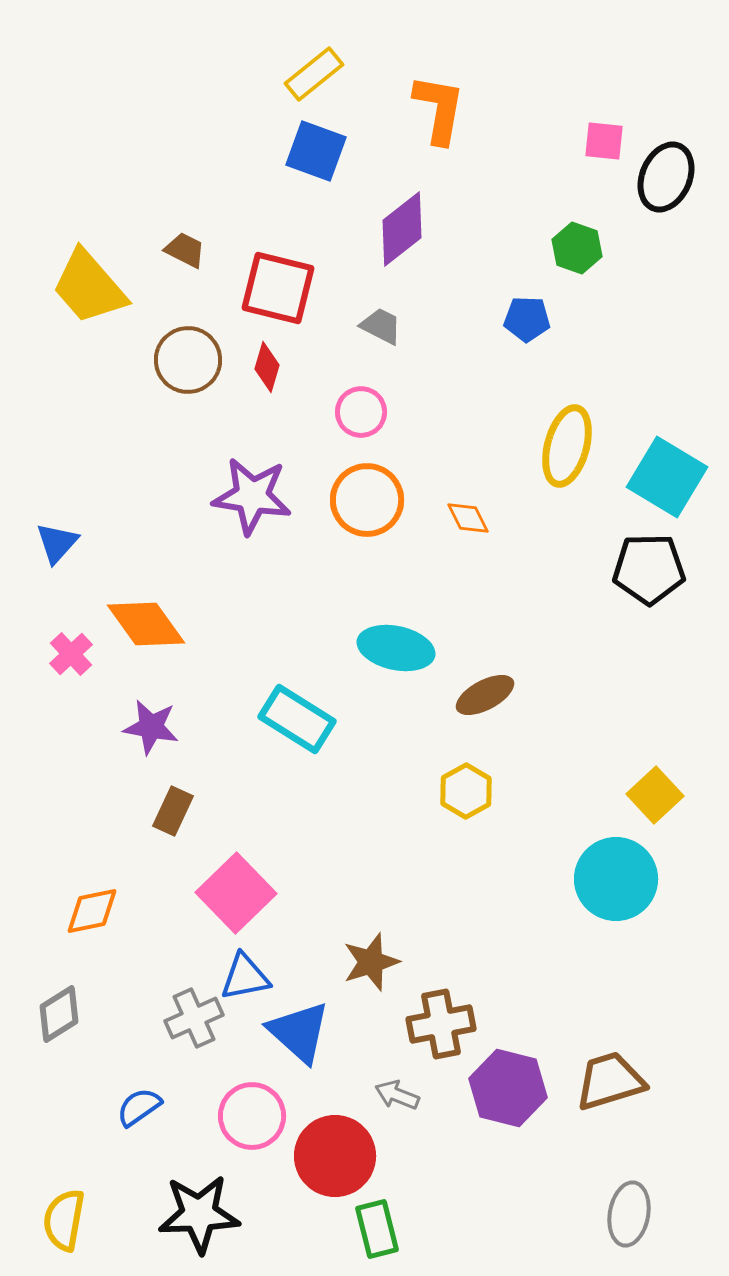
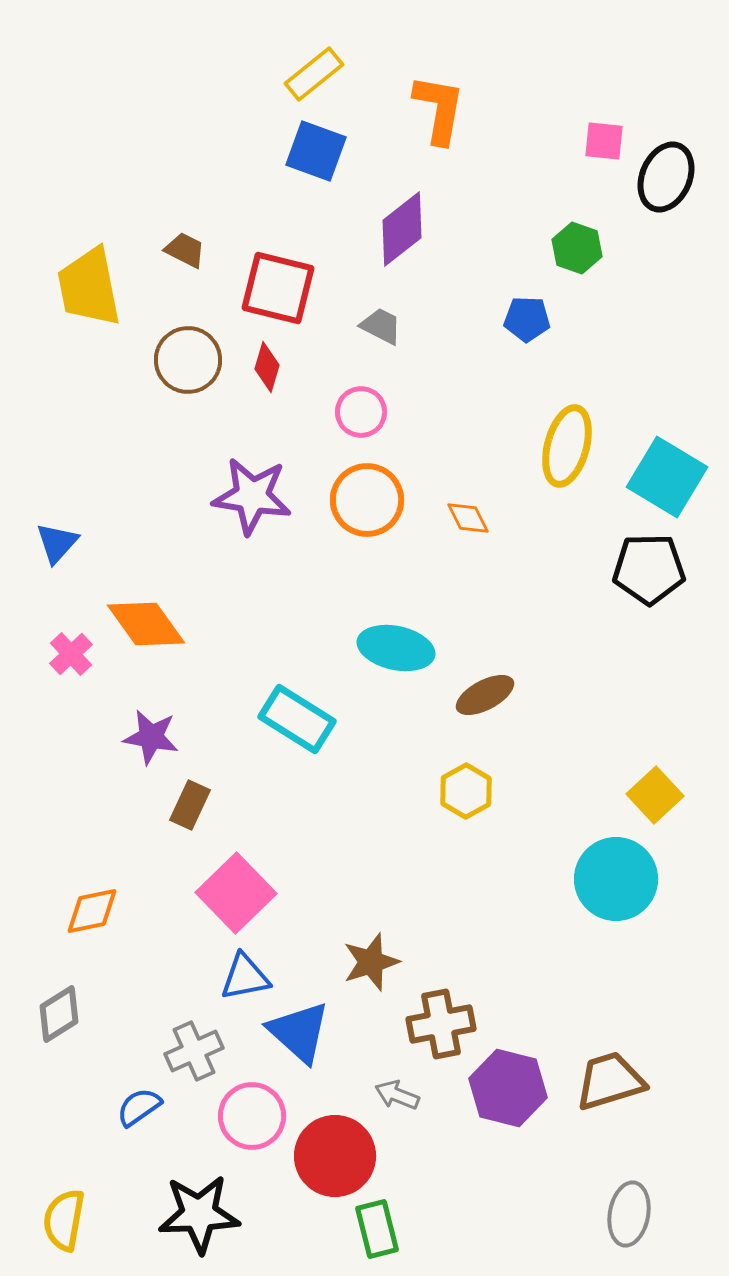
yellow trapezoid at (89, 287): rotated 30 degrees clockwise
purple star at (151, 727): moved 10 px down
brown rectangle at (173, 811): moved 17 px right, 6 px up
gray cross at (194, 1018): moved 33 px down
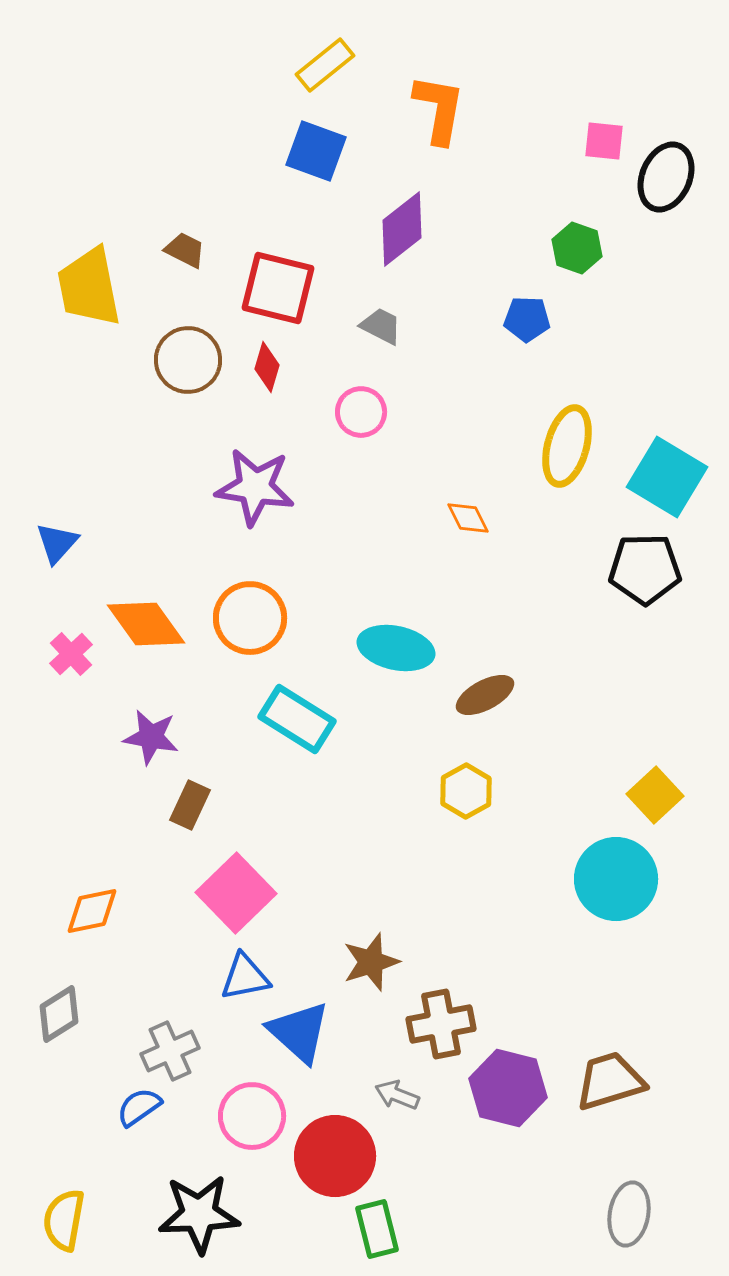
yellow rectangle at (314, 74): moved 11 px right, 9 px up
purple star at (252, 496): moved 3 px right, 9 px up
orange circle at (367, 500): moved 117 px left, 118 px down
black pentagon at (649, 569): moved 4 px left
gray cross at (194, 1051): moved 24 px left
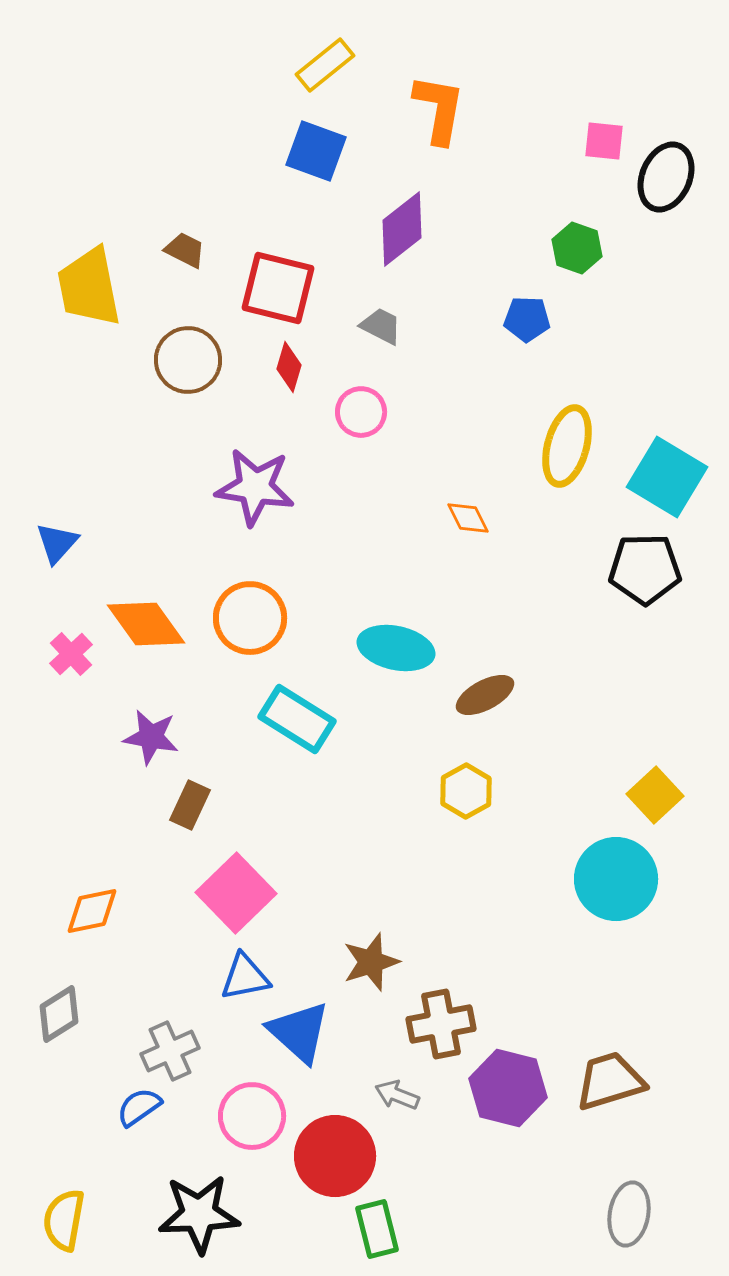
red diamond at (267, 367): moved 22 px right
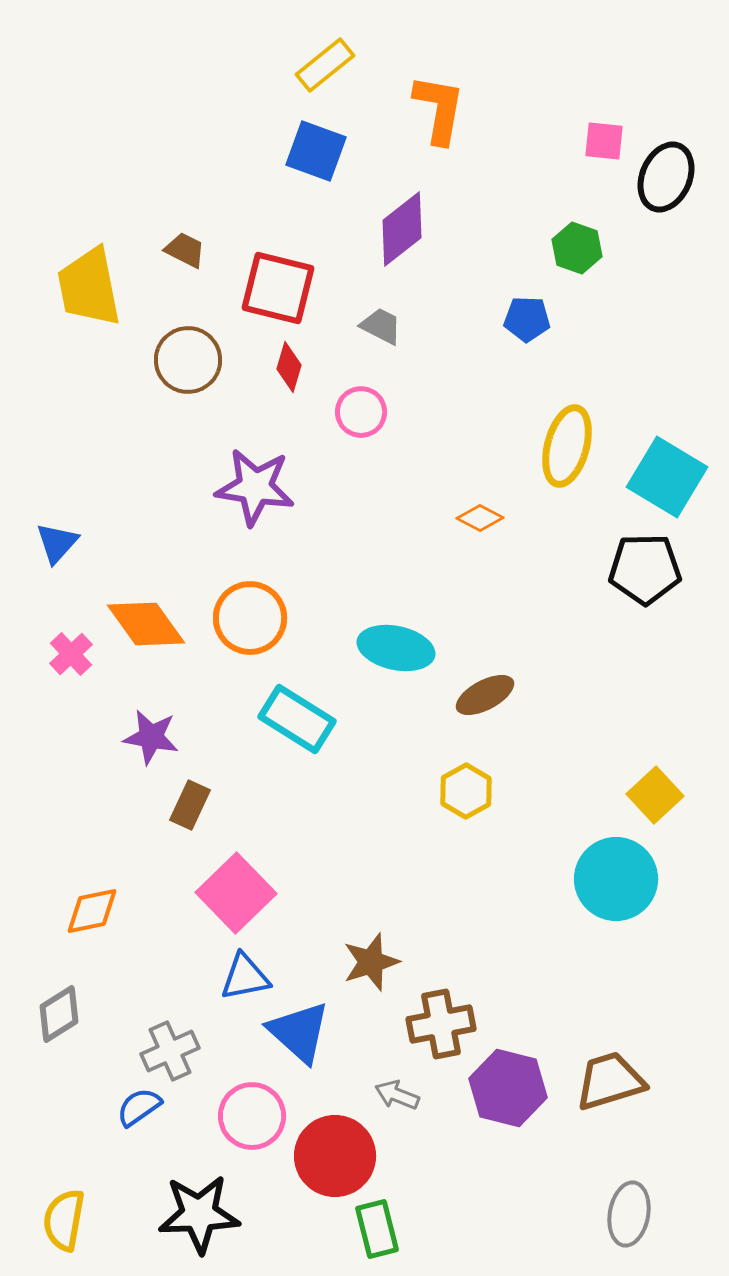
orange diamond at (468, 518): moved 12 px right; rotated 36 degrees counterclockwise
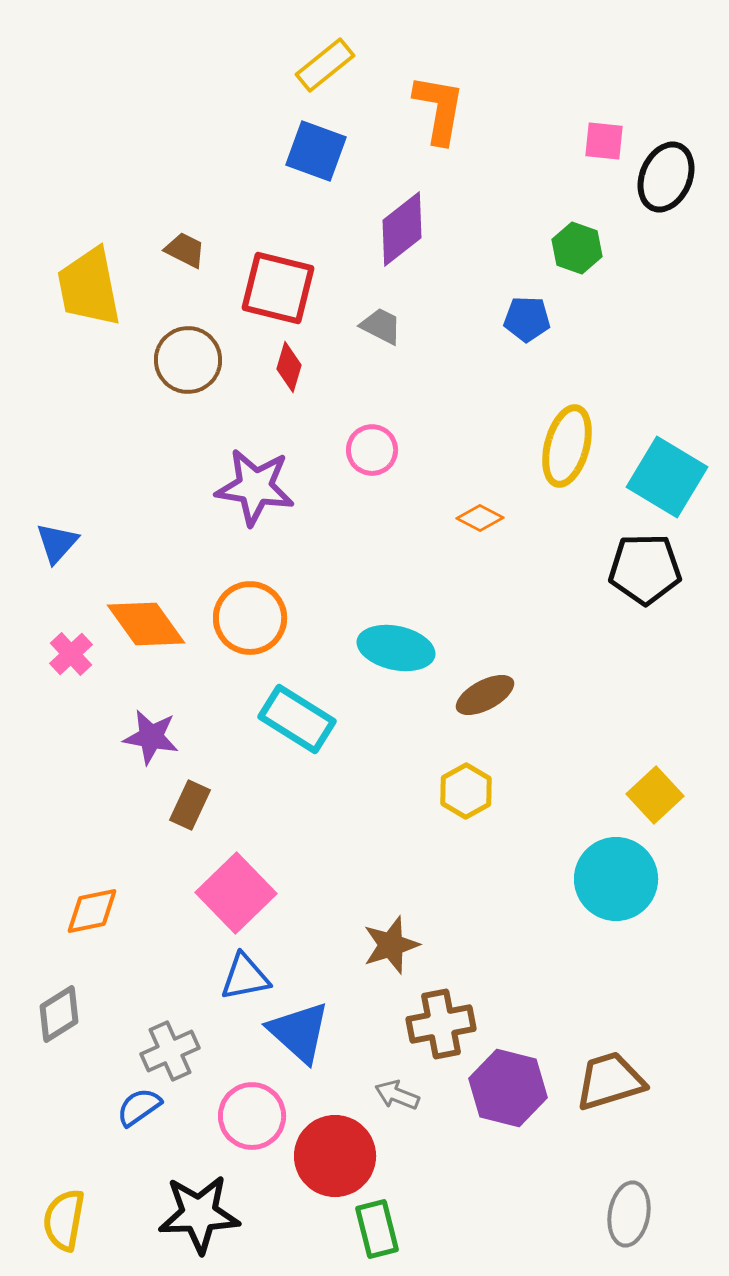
pink circle at (361, 412): moved 11 px right, 38 px down
brown star at (371, 962): moved 20 px right, 17 px up
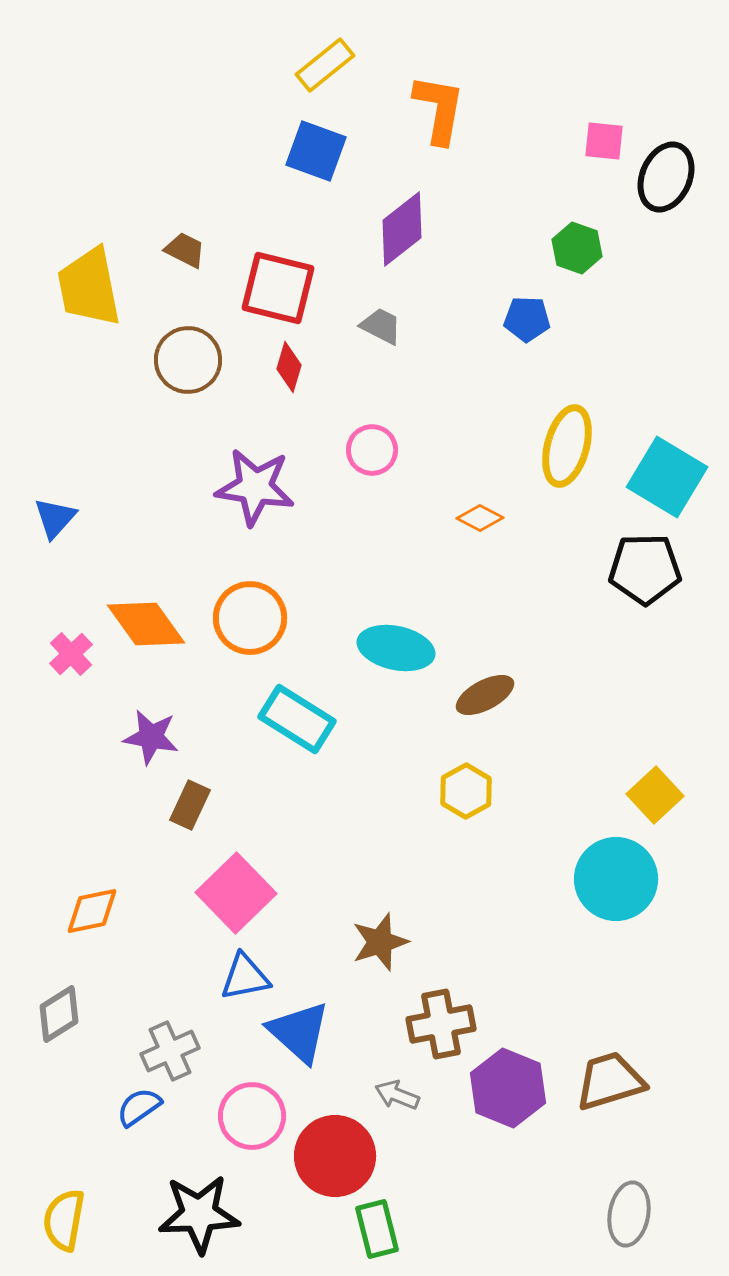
blue triangle at (57, 543): moved 2 px left, 25 px up
brown star at (391, 945): moved 11 px left, 3 px up
purple hexagon at (508, 1088): rotated 8 degrees clockwise
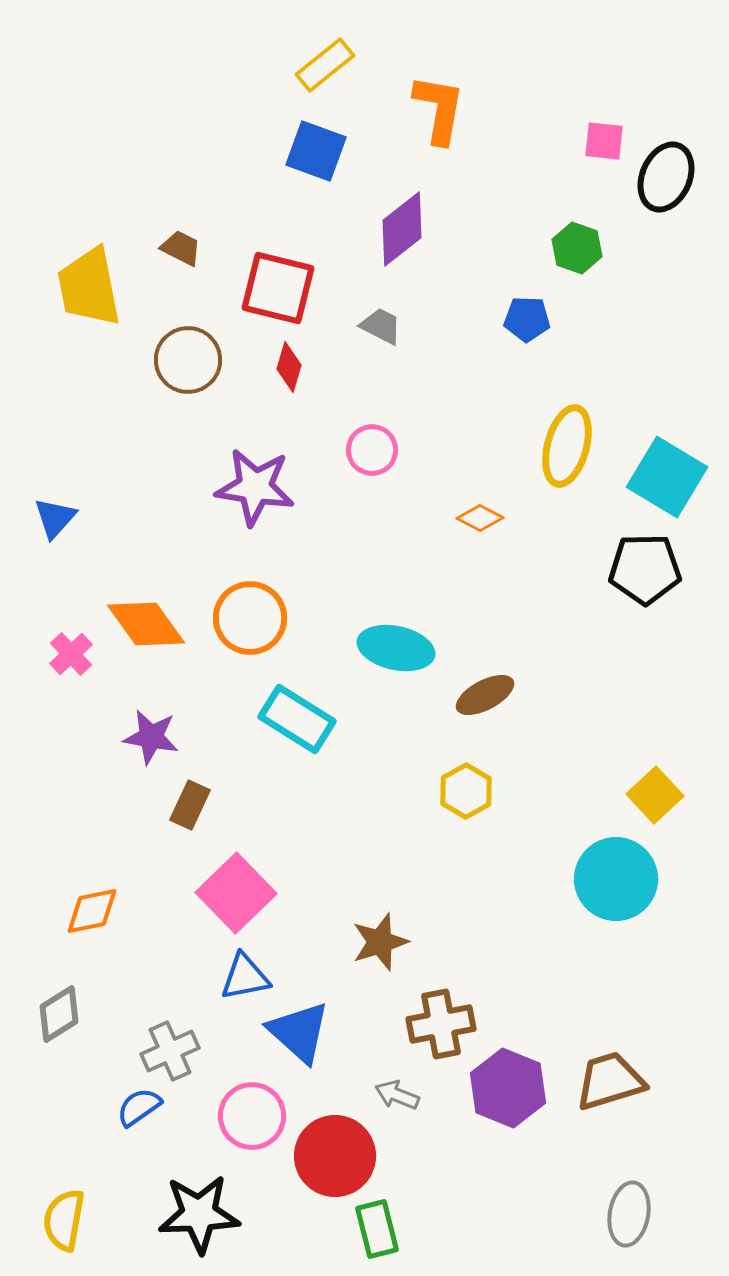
brown trapezoid at (185, 250): moved 4 px left, 2 px up
